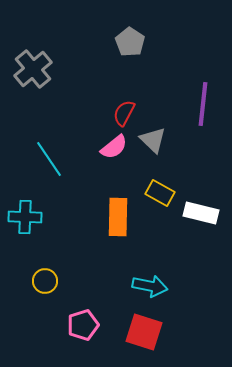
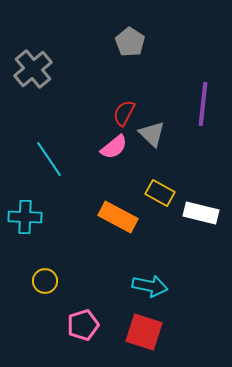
gray triangle: moved 1 px left, 6 px up
orange rectangle: rotated 63 degrees counterclockwise
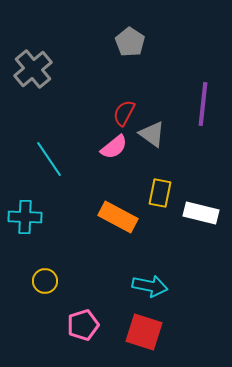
gray triangle: rotated 8 degrees counterclockwise
yellow rectangle: rotated 72 degrees clockwise
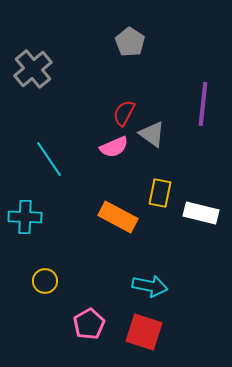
pink semicircle: rotated 16 degrees clockwise
pink pentagon: moved 6 px right, 1 px up; rotated 12 degrees counterclockwise
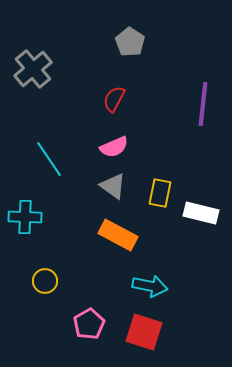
red semicircle: moved 10 px left, 14 px up
gray triangle: moved 39 px left, 52 px down
orange rectangle: moved 18 px down
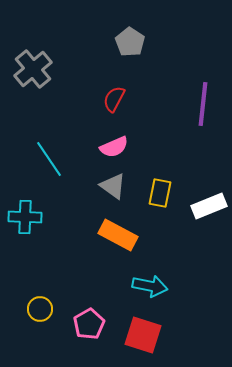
white rectangle: moved 8 px right, 7 px up; rotated 36 degrees counterclockwise
yellow circle: moved 5 px left, 28 px down
red square: moved 1 px left, 3 px down
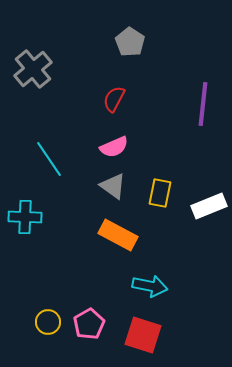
yellow circle: moved 8 px right, 13 px down
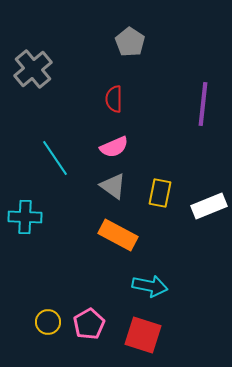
red semicircle: rotated 28 degrees counterclockwise
cyan line: moved 6 px right, 1 px up
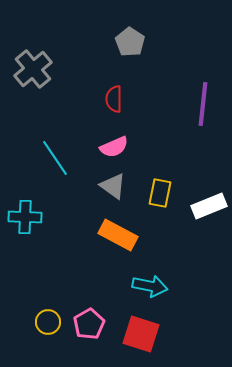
red square: moved 2 px left, 1 px up
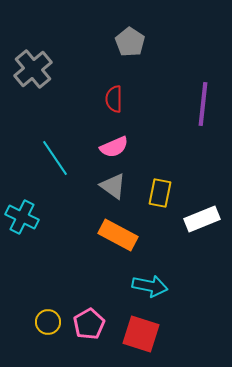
white rectangle: moved 7 px left, 13 px down
cyan cross: moved 3 px left; rotated 24 degrees clockwise
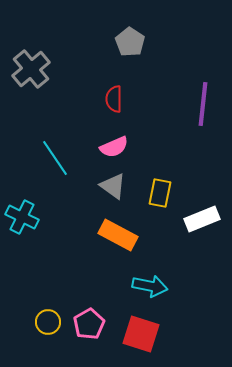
gray cross: moved 2 px left
